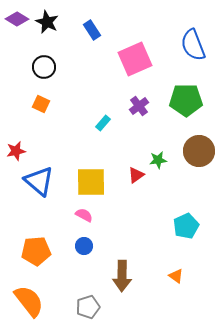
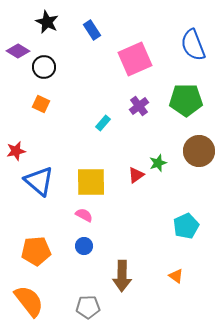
purple diamond: moved 1 px right, 32 px down
green star: moved 3 px down; rotated 12 degrees counterclockwise
gray pentagon: rotated 15 degrees clockwise
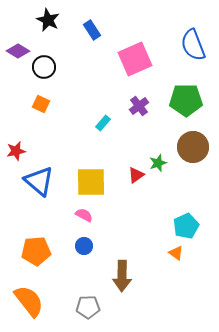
black star: moved 1 px right, 2 px up
brown circle: moved 6 px left, 4 px up
orange triangle: moved 23 px up
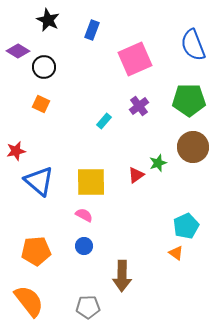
blue rectangle: rotated 54 degrees clockwise
green pentagon: moved 3 px right
cyan rectangle: moved 1 px right, 2 px up
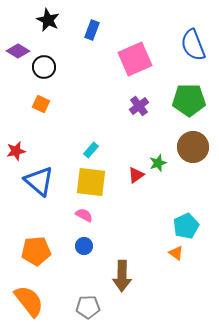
cyan rectangle: moved 13 px left, 29 px down
yellow square: rotated 8 degrees clockwise
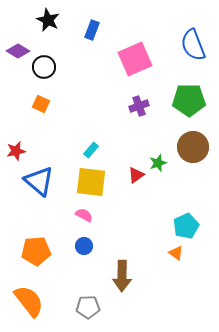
purple cross: rotated 18 degrees clockwise
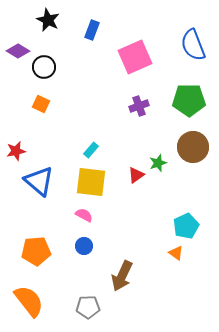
pink square: moved 2 px up
brown arrow: rotated 24 degrees clockwise
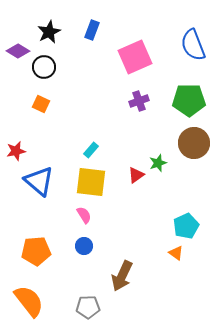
black star: moved 1 px right, 12 px down; rotated 20 degrees clockwise
purple cross: moved 5 px up
brown circle: moved 1 px right, 4 px up
pink semicircle: rotated 30 degrees clockwise
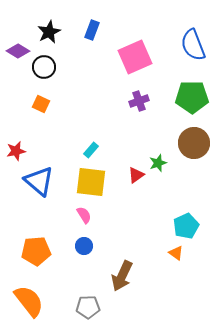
green pentagon: moved 3 px right, 3 px up
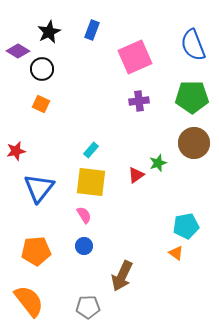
black circle: moved 2 px left, 2 px down
purple cross: rotated 12 degrees clockwise
blue triangle: moved 7 px down; rotated 28 degrees clockwise
cyan pentagon: rotated 15 degrees clockwise
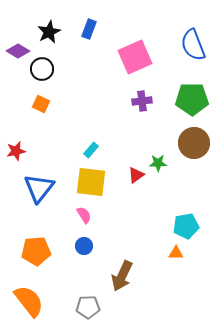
blue rectangle: moved 3 px left, 1 px up
green pentagon: moved 2 px down
purple cross: moved 3 px right
green star: rotated 18 degrees clockwise
orange triangle: rotated 35 degrees counterclockwise
